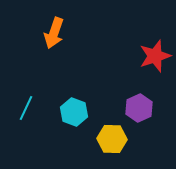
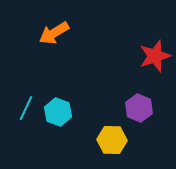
orange arrow: rotated 40 degrees clockwise
purple hexagon: rotated 12 degrees counterclockwise
cyan hexagon: moved 16 px left
yellow hexagon: moved 1 px down
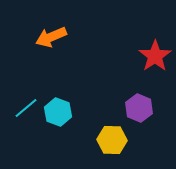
orange arrow: moved 3 px left, 4 px down; rotated 8 degrees clockwise
red star: rotated 16 degrees counterclockwise
cyan line: rotated 25 degrees clockwise
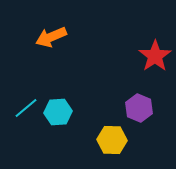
cyan hexagon: rotated 24 degrees counterclockwise
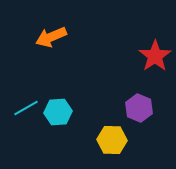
cyan line: rotated 10 degrees clockwise
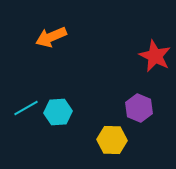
red star: rotated 12 degrees counterclockwise
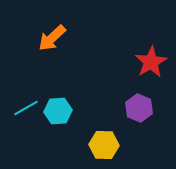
orange arrow: moved 1 px right, 1 px down; rotated 20 degrees counterclockwise
red star: moved 4 px left, 6 px down; rotated 16 degrees clockwise
cyan hexagon: moved 1 px up
yellow hexagon: moved 8 px left, 5 px down
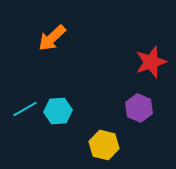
red star: rotated 12 degrees clockwise
cyan line: moved 1 px left, 1 px down
yellow hexagon: rotated 12 degrees clockwise
